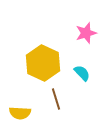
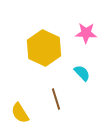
pink star: rotated 20 degrees clockwise
yellow hexagon: moved 1 px right, 15 px up
yellow semicircle: rotated 55 degrees clockwise
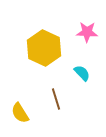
pink star: moved 1 px right, 1 px up
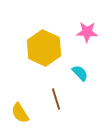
cyan semicircle: moved 2 px left
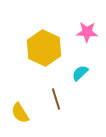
cyan semicircle: rotated 90 degrees counterclockwise
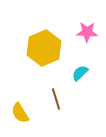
yellow hexagon: rotated 12 degrees clockwise
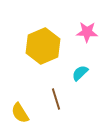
yellow hexagon: moved 1 px left, 2 px up
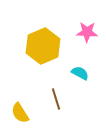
cyan semicircle: rotated 72 degrees clockwise
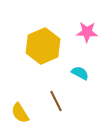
brown line: moved 2 px down; rotated 10 degrees counterclockwise
